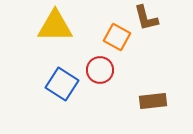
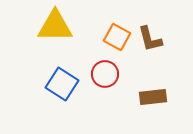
brown L-shape: moved 4 px right, 21 px down
red circle: moved 5 px right, 4 px down
brown rectangle: moved 4 px up
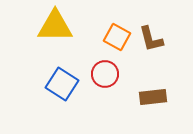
brown L-shape: moved 1 px right
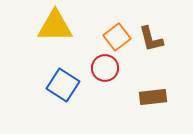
orange square: rotated 24 degrees clockwise
red circle: moved 6 px up
blue square: moved 1 px right, 1 px down
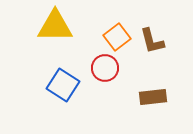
brown L-shape: moved 1 px right, 2 px down
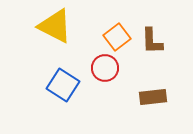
yellow triangle: rotated 27 degrees clockwise
brown L-shape: rotated 12 degrees clockwise
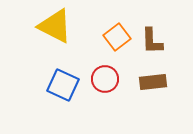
red circle: moved 11 px down
blue square: rotated 8 degrees counterclockwise
brown rectangle: moved 15 px up
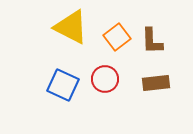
yellow triangle: moved 16 px right, 1 px down
brown rectangle: moved 3 px right, 1 px down
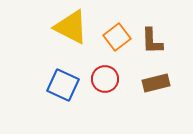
brown rectangle: rotated 8 degrees counterclockwise
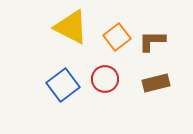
brown L-shape: rotated 92 degrees clockwise
blue square: rotated 28 degrees clockwise
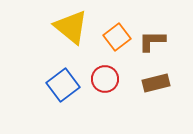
yellow triangle: rotated 12 degrees clockwise
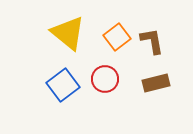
yellow triangle: moved 3 px left, 6 px down
brown L-shape: rotated 80 degrees clockwise
